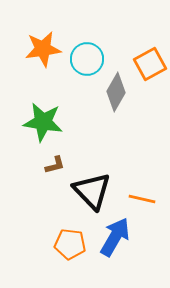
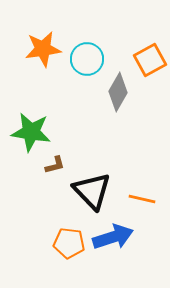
orange square: moved 4 px up
gray diamond: moved 2 px right
green star: moved 12 px left, 10 px down
blue arrow: moved 2 px left; rotated 42 degrees clockwise
orange pentagon: moved 1 px left, 1 px up
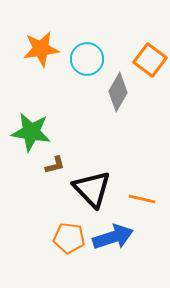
orange star: moved 2 px left
orange square: rotated 24 degrees counterclockwise
black triangle: moved 2 px up
orange pentagon: moved 5 px up
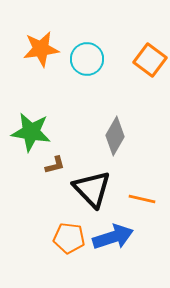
gray diamond: moved 3 px left, 44 px down
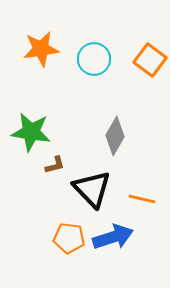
cyan circle: moved 7 px right
